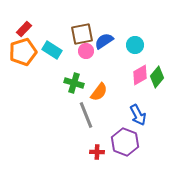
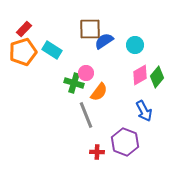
brown square: moved 8 px right, 5 px up; rotated 10 degrees clockwise
pink circle: moved 22 px down
blue arrow: moved 6 px right, 4 px up
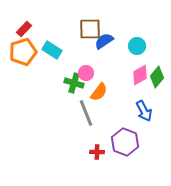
cyan circle: moved 2 px right, 1 px down
gray line: moved 2 px up
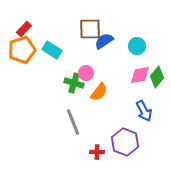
orange pentagon: moved 1 px left, 2 px up
pink diamond: rotated 20 degrees clockwise
gray line: moved 13 px left, 9 px down
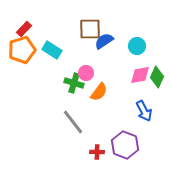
green diamond: rotated 15 degrees counterclockwise
gray line: rotated 16 degrees counterclockwise
purple hexagon: moved 3 px down
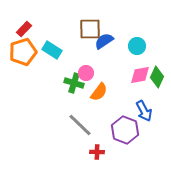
orange pentagon: moved 1 px right, 2 px down
gray line: moved 7 px right, 3 px down; rotated 8 degrees counterclockwise
purple hexagon: moved 15 px up
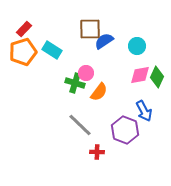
green cross: moved 1 px right
